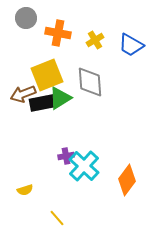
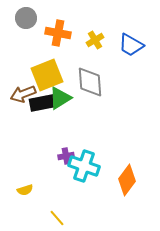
cyan cross: rotated 24 degrees counterclockwise
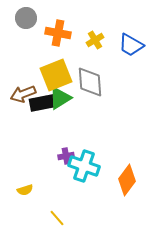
yellow square: moved 9 px right
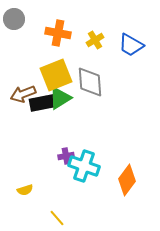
gray circle: moved 12 px left, 1 px down
